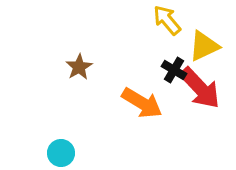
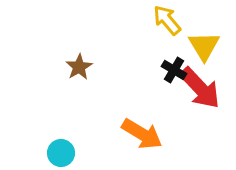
yellow triangle: rotated 36 degrees counterclockwise
orange arrow: moved 31 px down
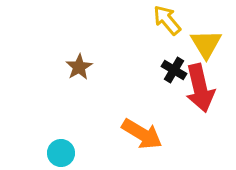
yellow triangle: moved 2 px right, 2 px up
red arrow: rotated 30 degrees clockwise
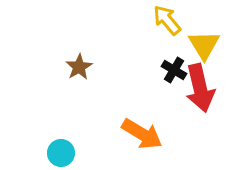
yellow triangle: moved 2 px left, 1 px down
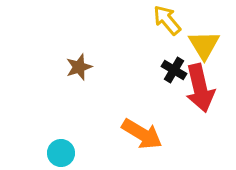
brown star: rotated 12 degrees clockwise
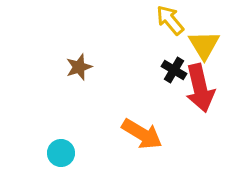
yellow arrow: moved 3 px right
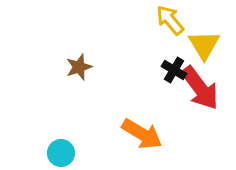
red arrow: rotated 24 degrees counterclockwise
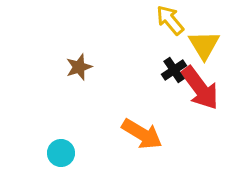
black cross: rotated 25 degrees clockwise
